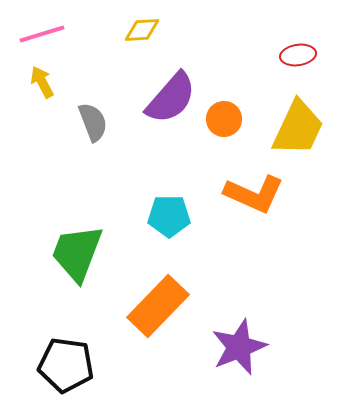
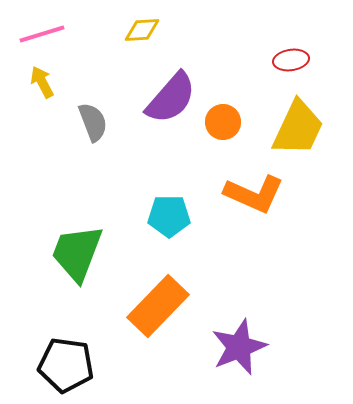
red ellipse: moved 7 px left, 5 px down
orange circle: moved 1 px left, 3 px down
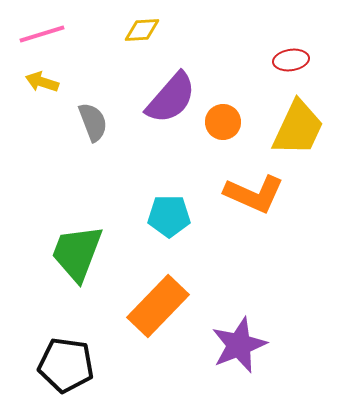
yellow arrow: rotated 44 degrees counterclockwise
purple star: moved 2 px up
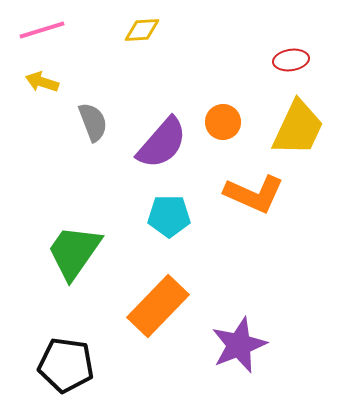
pink line: moved 4 px up
purple semicircle: moved 9 px left, 45 px down
green trapezoid: moved 3 px left, 1 px up; rotated 14 degrees clockwise
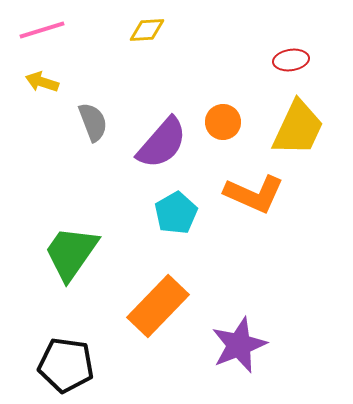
yellow diamond: moved 5 px right
cyan pentagon: moved 7 px right, 3 px up; rotated 30 degrees counterclockwise
green trapezoid: moved 3 px left, 1 px down
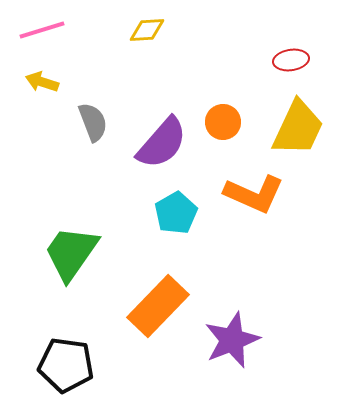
purple star: moved 7 px left, 5 px up
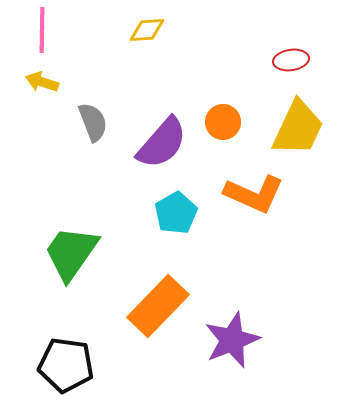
pink line: rotated 72 degrees counterclockwise
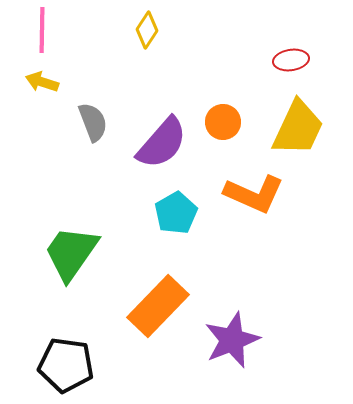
yellow diamond: rotated 54 degrees counterclockwise
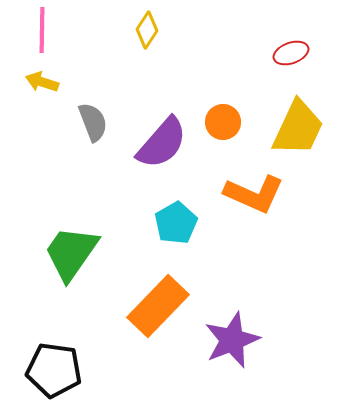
red ellipse: moved 7 px up; rotated 12 degrees counterclockwise
cyan pentagon: moved 10 px down
black pentagon: moved 12 px left, 5 px down
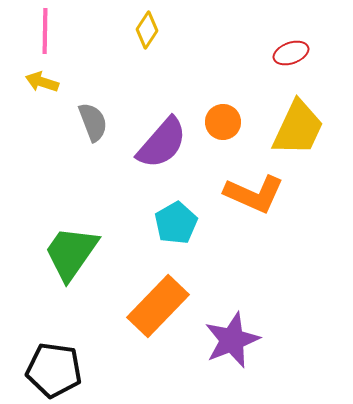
pink line: moved 3 px right, 1 px down
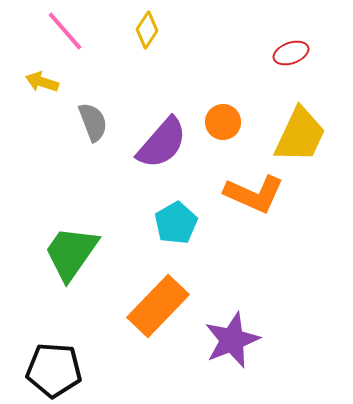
pink line: moved 20 px right; rotated 42 degrees counterclockwise
yellow trapezoid: moved 2 px right, 7 px down
black pentagon: rotated 4 degrees counterclockwise
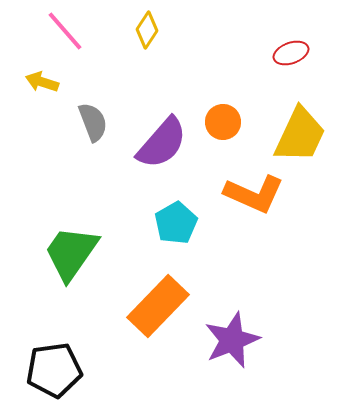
black pentagon: rotated 12 degrees counterclockwise
